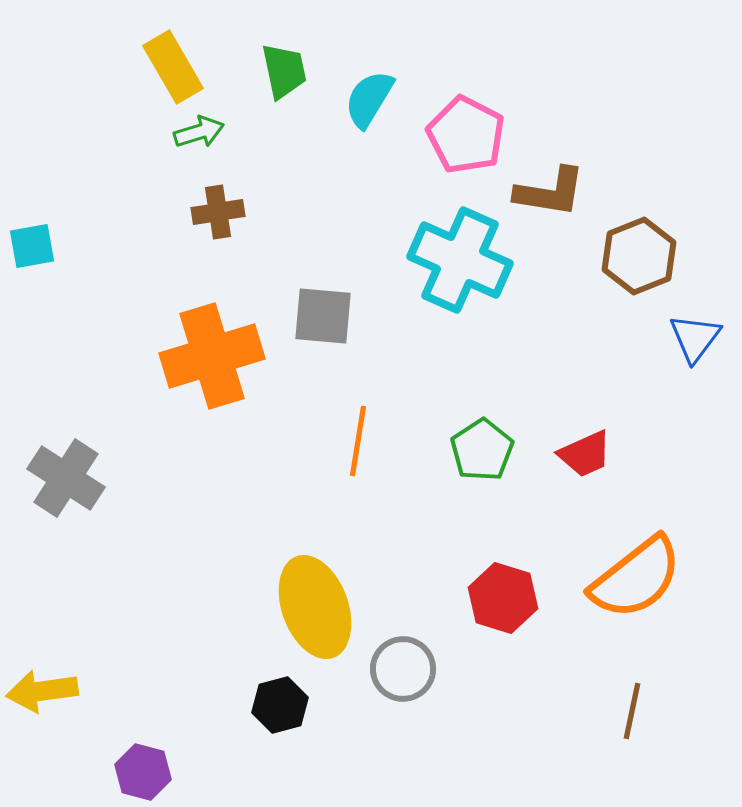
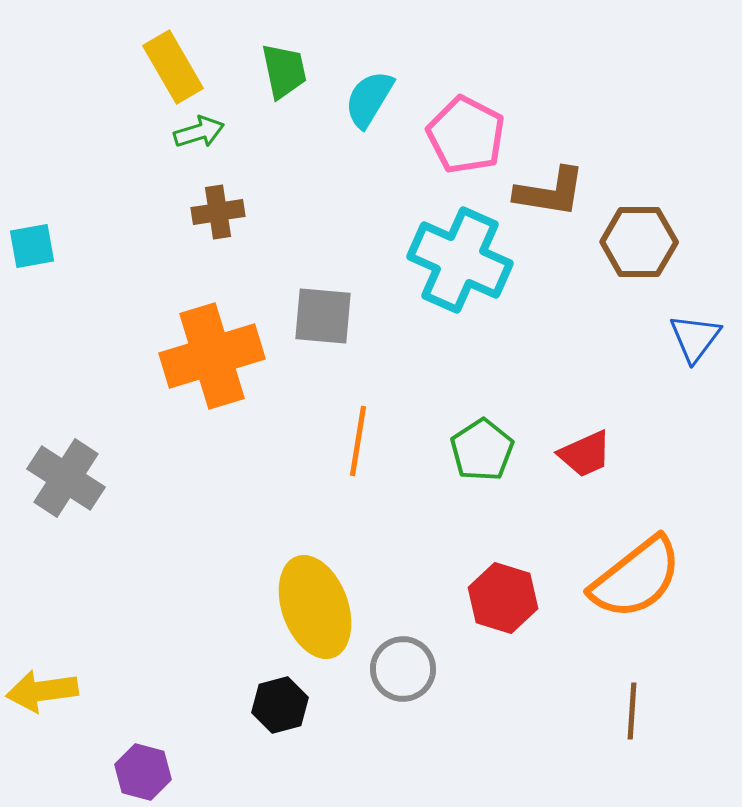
brown hexagon: moved 14 px up; rotated 22 degrees clockwise
brown line: rotated 8 degrees counterclockwise
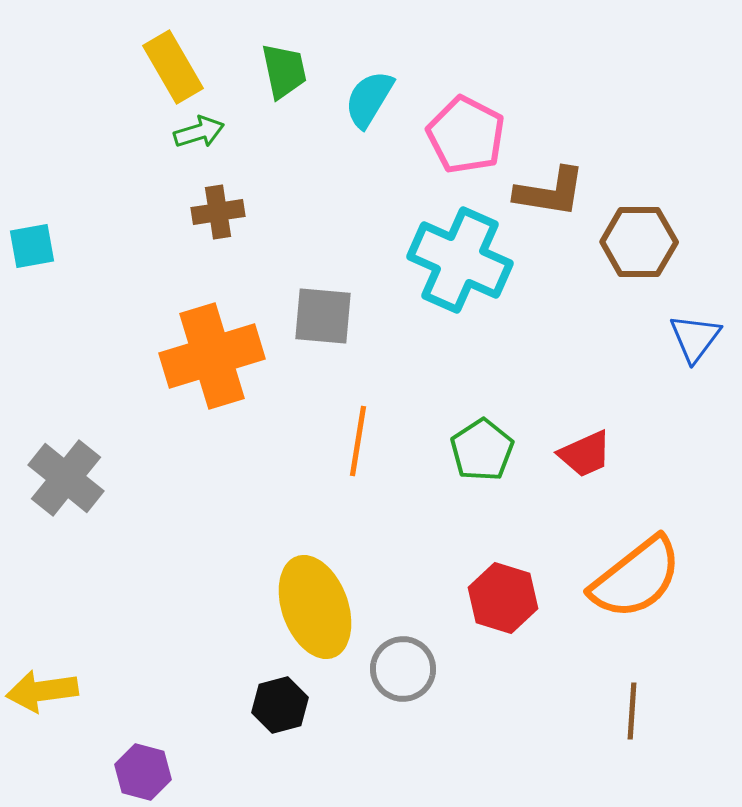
gray cross: rotated 6 degrees clockwise
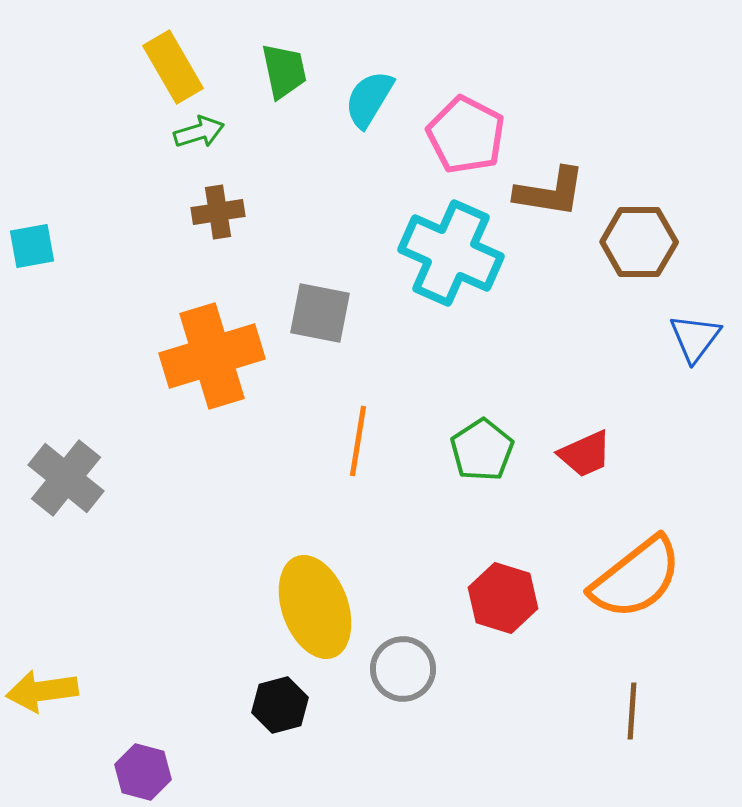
cyan cross: moved 9 px left, 7 px up
gray square: moved 3 px left, 3 px up; rotated 6 degrees clockwise
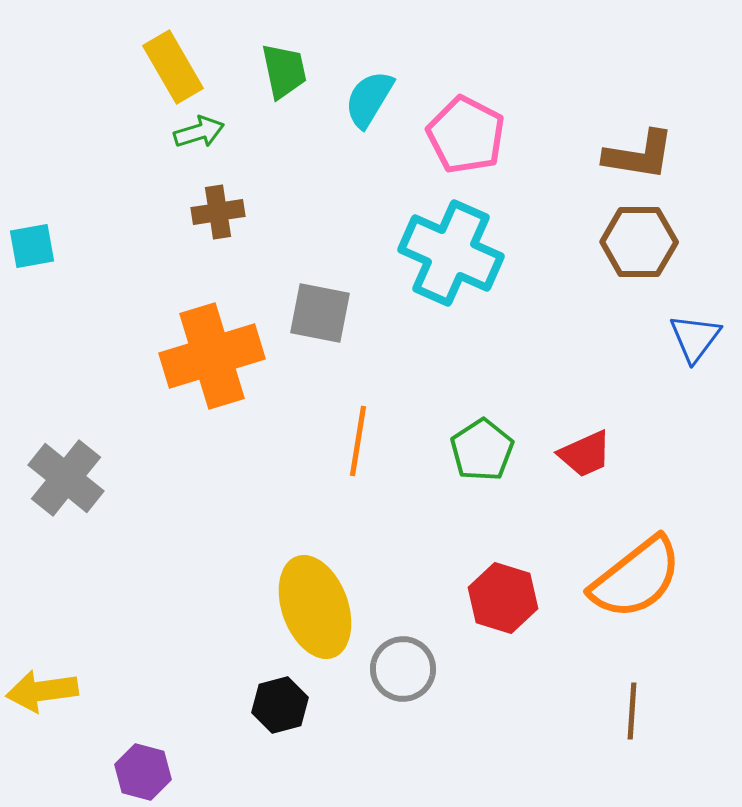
brown L-shape: moved 89 px right, 37 px up
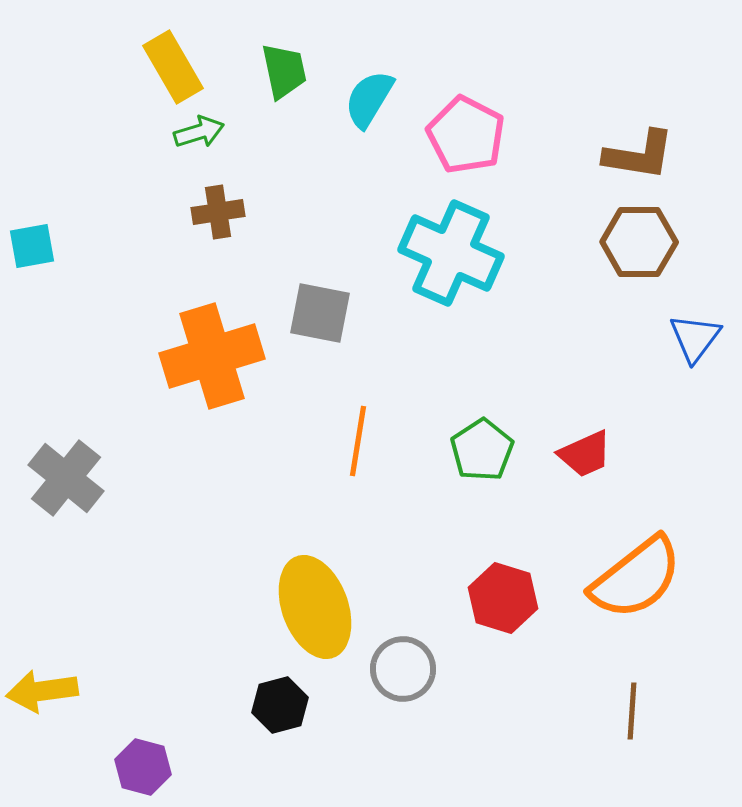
purple hexagon: moved 5 px up
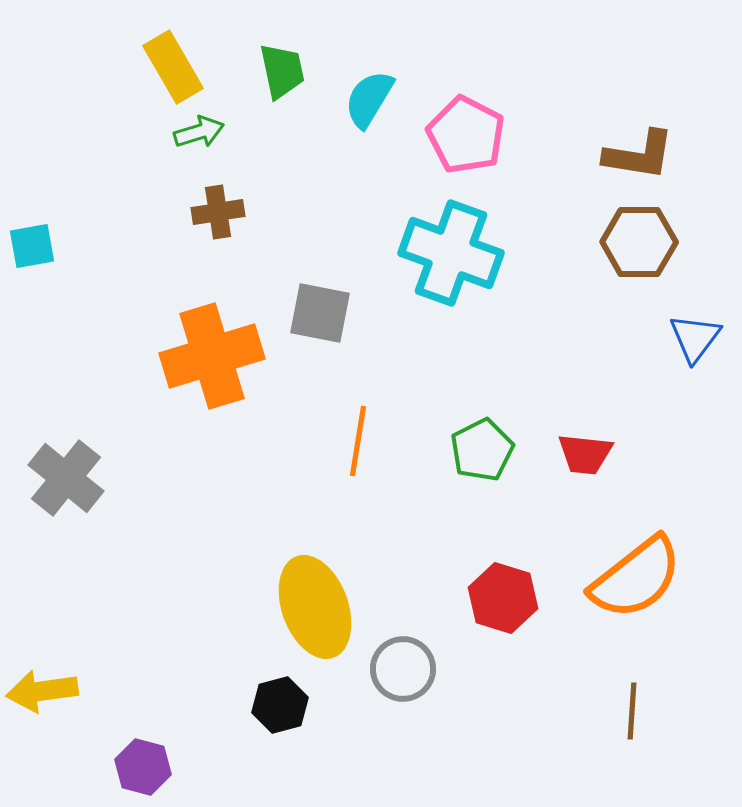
green trapezoid: moved 2 px left
cyan cross: rotated 4 degrees counterclockwise
green pentagon: rotated 6 degrees clockwise
red trapezoid: rotated 30 degrees clockwise
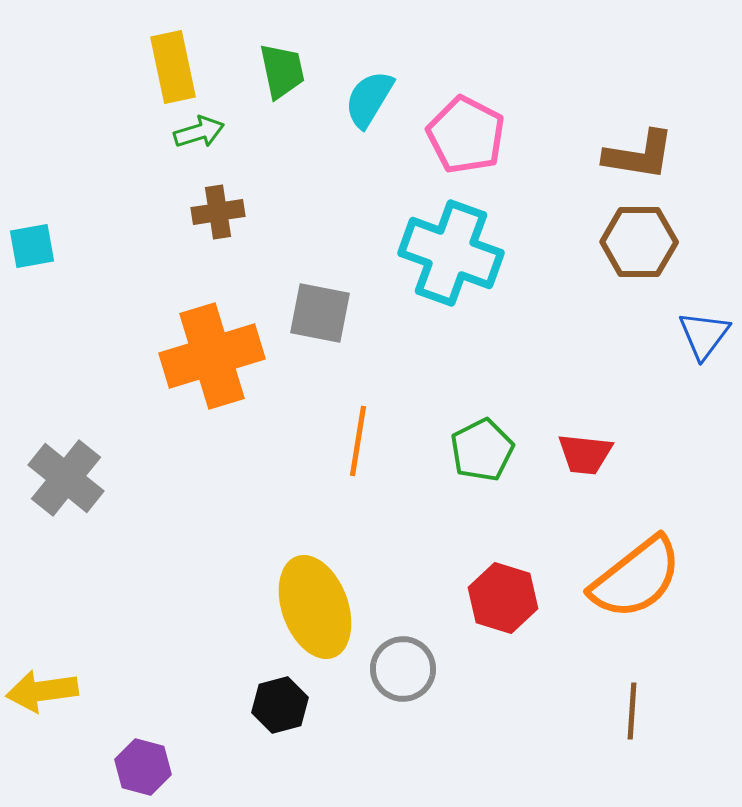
yellow rectangle: rotated 18 degrees clockwise
blue triangle: moved 9 px right, 3 px up
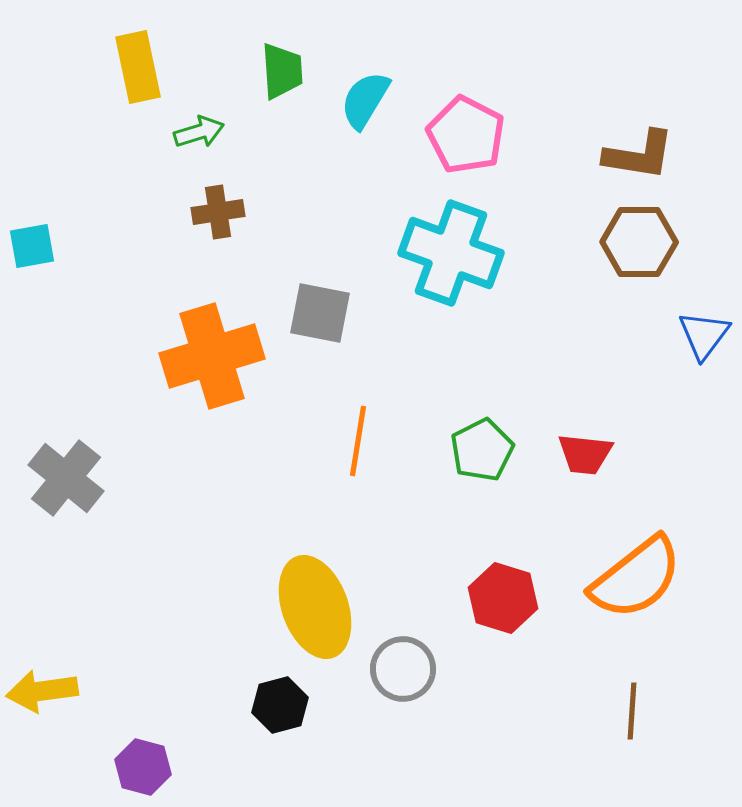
yellow rectangle: moved 35 px left
green trapezoid: rotated 8 degrees clockwise
cyan semicircle: moved 4 px left, 1 px down
